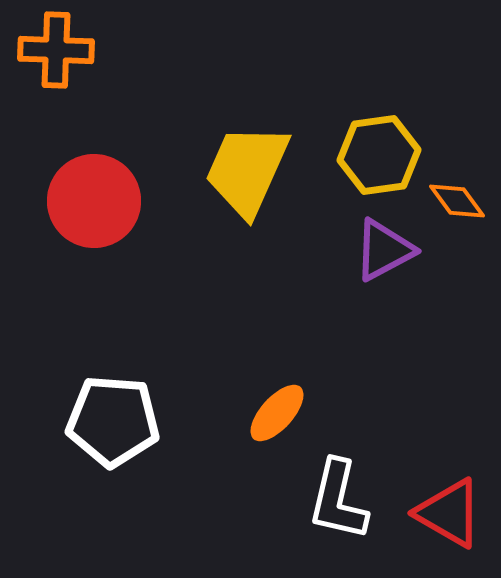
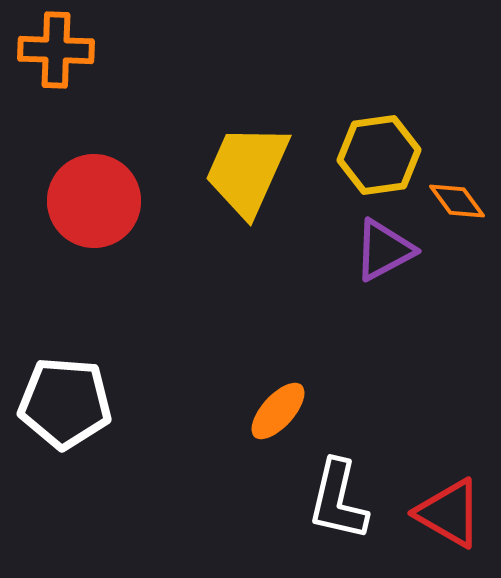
orange ellipse: moved 1 px right, 2 px up
white pentagon: moved 48 px left, 18 px up
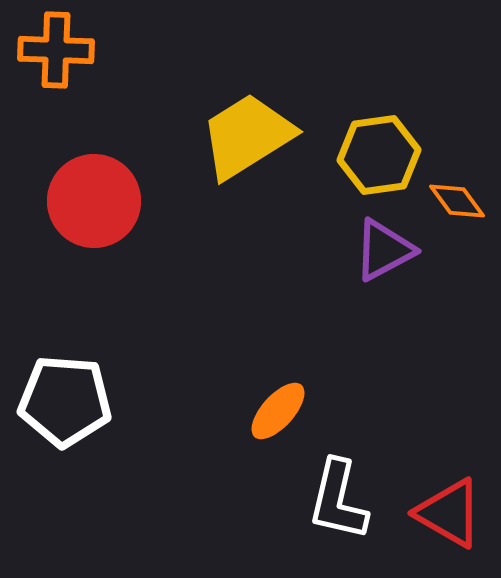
yellow trapezoid: moved 34 px up; rotated 34 degrees clockwise
white pentagon: moved 2 px up
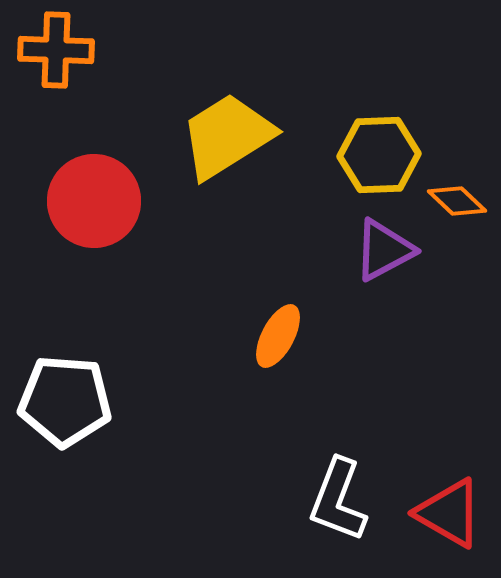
yellow trapezoid: moved 20 px left
yellow hexagon: rotated 6 degrees clockwise
orange diamond: rotated 10 degrees counterclockwise
orange ellipse: moved 75 px up; rotated 14 degrees counterclockwise
white L-shape: rotated 8 degrees clockwise
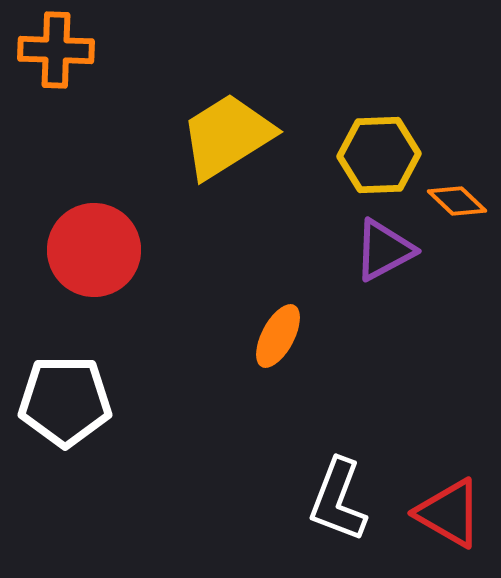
red circle: moved 49 px down
white pentagon: rotated 4 degrees counterclockwise
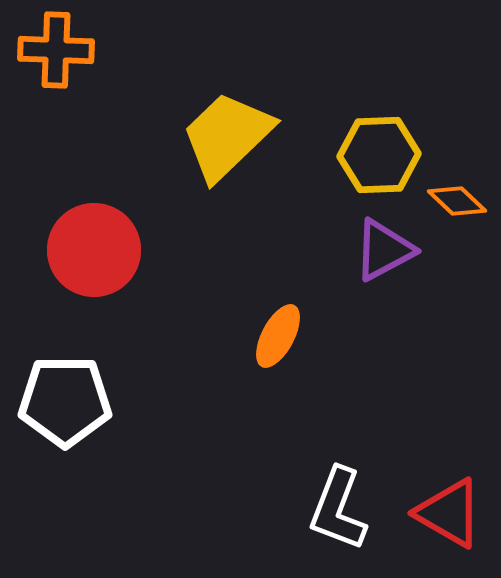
yellow trapezoid: rotated 12 degrees counterclockwise
white L-shape: moved 9 px down
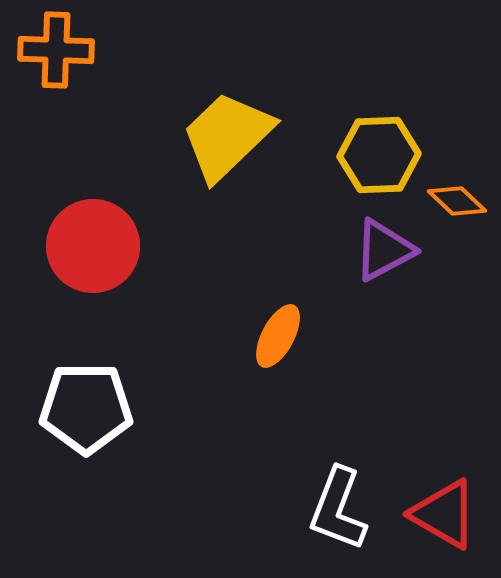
red circle: moved 1 px left, 4 px up
white pentagon: moved 21 px right, 7 px down
red triangle: moved 5 px left, 1 px down
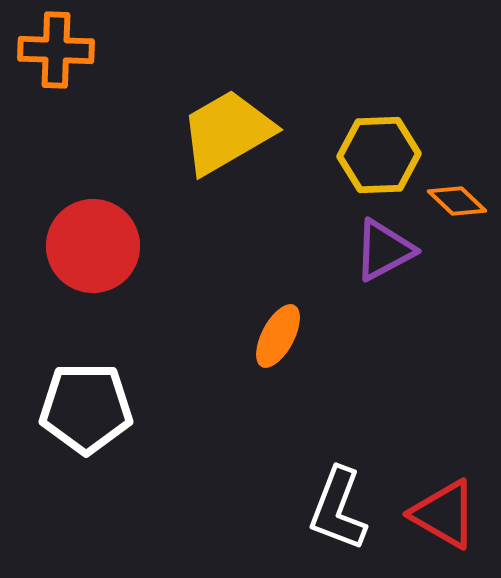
yellow trapezoid: moved 4 px up; rotated 14 degrees clockwise
